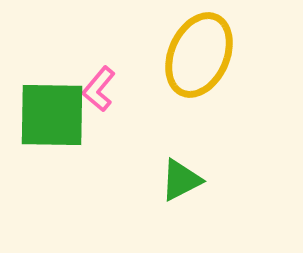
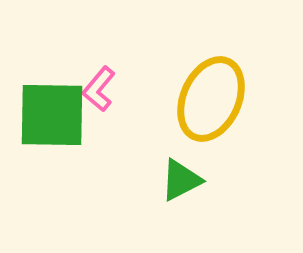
yellow ellipse: moved 12 px right, 44 px down
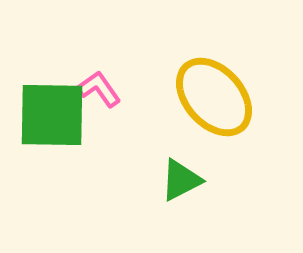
pink L-shape: rotated 105 degrees clockwise
yellow ellipse: moved 3 px right, 2 px up; rotated 66 degrees counterclockwise
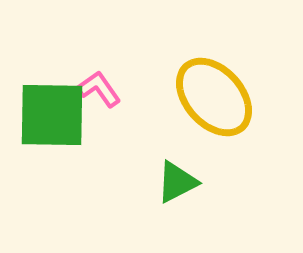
green triangle: moved 4 px left, 2 px down
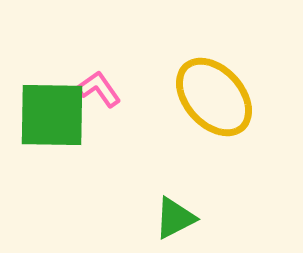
green triangle: moved 2 px left, 36 px down
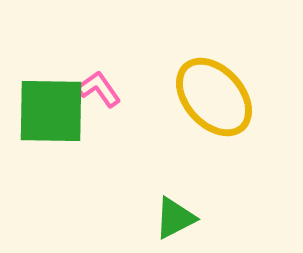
green square: moved 1 px left, 4 px up
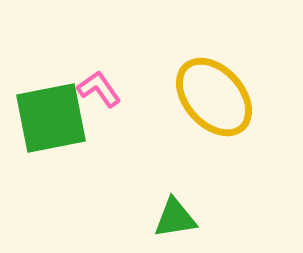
green square: moved 7 px down; rotated 12 degrees counterclockwise
green triangle: rotated 18 degrees clockwise
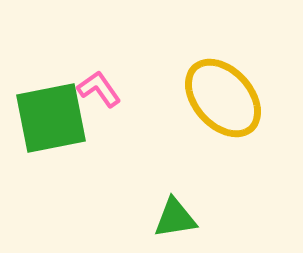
yellow ellipse: moved 9 px right, 1 px down
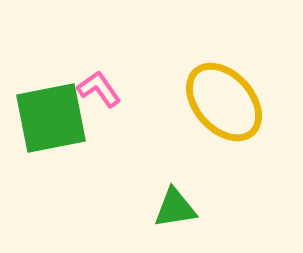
yellow ellipse: moved 1 px right, 4 px down
green triangle: moved 10 px up
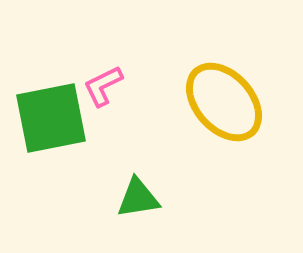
pink L-shape: moved 4 px right, 3 px up; rotated 81 degrees counterclockwise
green triangle: moved 37 px left, 10 px up
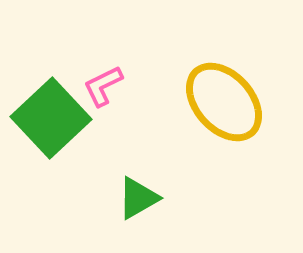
green square: rotated 32 degrees counterclockwise
green triangle: rotated 21 degrees counterclockwise
